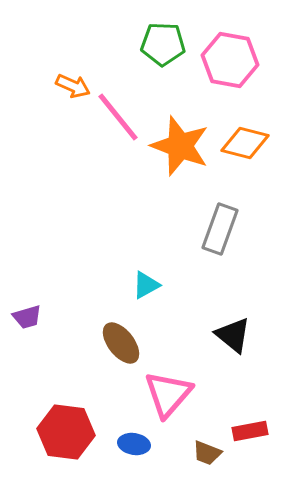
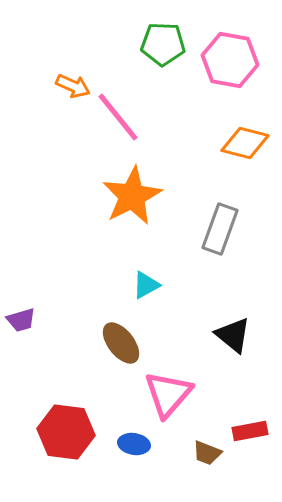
orange star: moved 48 px left, 50 px down; rotated 24 degrees clockwise
purple trapezoid: moved 6 px left, 3 px down
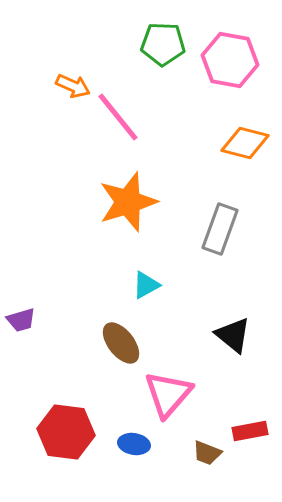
orange star: moved 4 px left, 6 px down; rotated 10 degrees clockwise
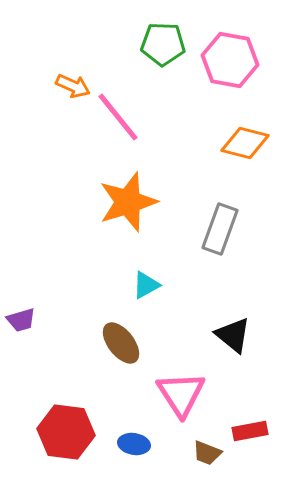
pink triangle: moved 13 px right; rotated 14 degrees counterclockwise
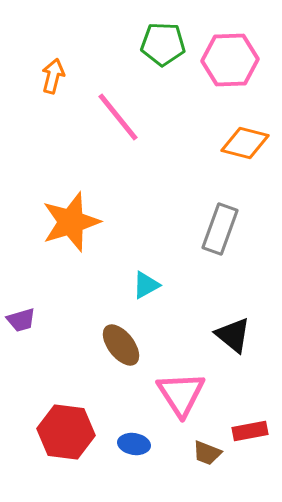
pink hexagon: rotated 12 degrees counterclockwise
orange arrow: moved 20 px left, 10 px up; rotated 100 degrees counterclockwise
orange star: moved 57 px left, 20 px down
brown ellipse: moved 2 px down
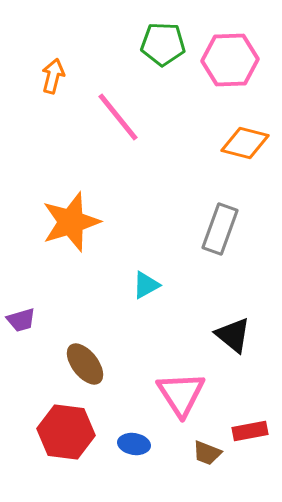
brown ellipse: moved 36 px left, 19 px down
